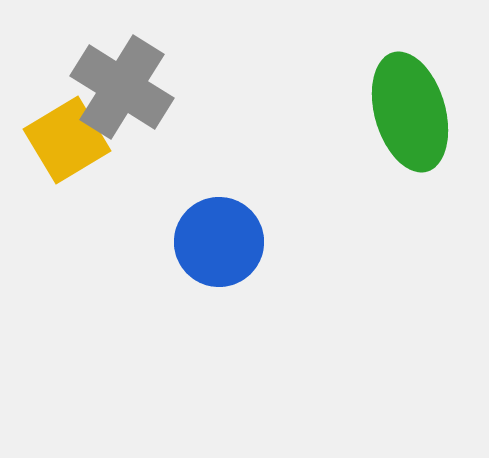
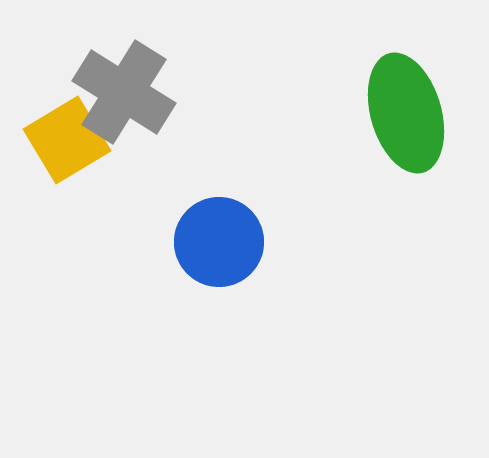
gray cross: moved 2 px right, 5 px down
green ellipse: moved 4 px left, 1 px down
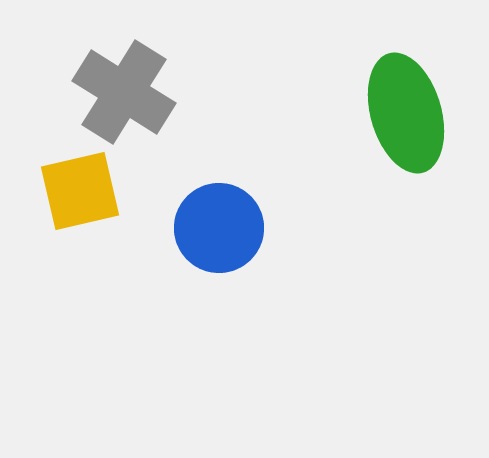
yellow square: moved 13 px right, 51 px down; rotated 18 degrees clockwise
blue circle: moved 14 px up
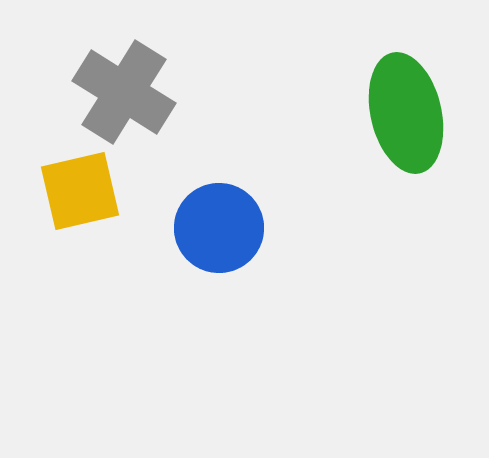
green ellipse: rotated 3 degrees clockwise
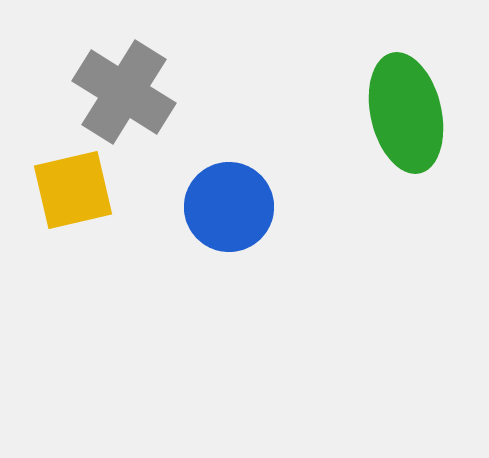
yellow square: moved 7 px left, 1 px up
blue circle: moved 10 px right, 21 px up
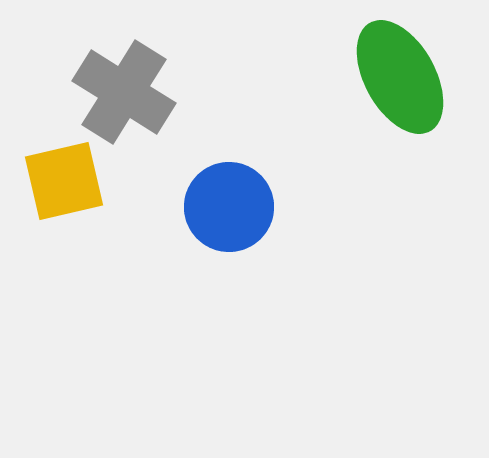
green ellipse: moved 6 px left, 36 px up; rotated 16 degrees counterclockwise
yellow square: moved 9 px left, 9 px up
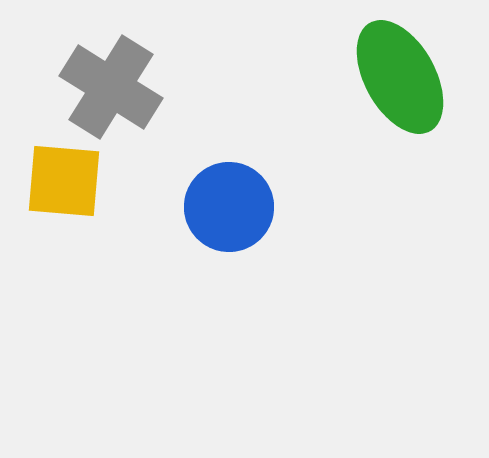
gray cross: moved 13 px left, 5 px up
yellow square: rotated 18 degrees clockwise
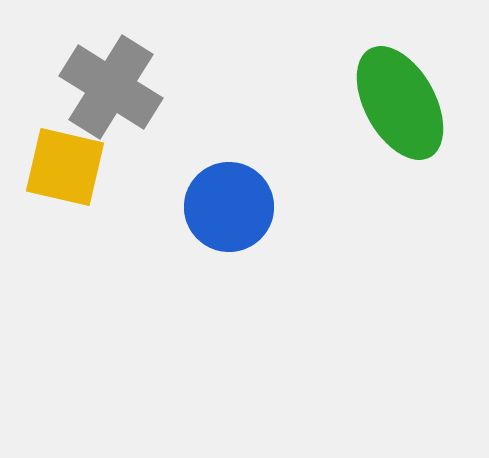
green ellipse: moved 26 px down
yellow square: moved 1 px right, 14 px up; rotated 8 degrees clockwise
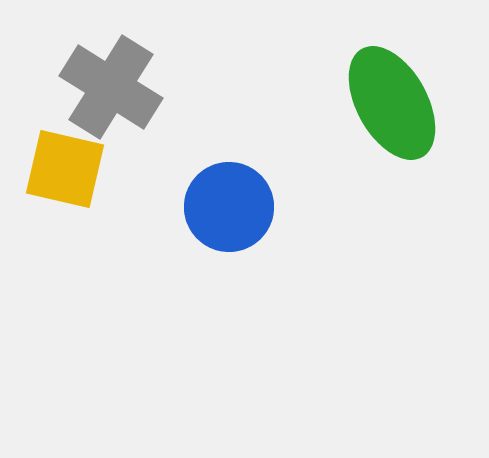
green ellipse: moved 8 px left
yellow square: moved 2 px down
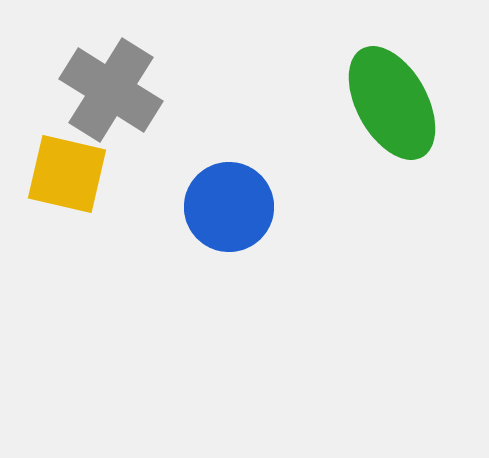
gray cross: moved 3 px down
yellow square: moved 2 px right, 5 px down
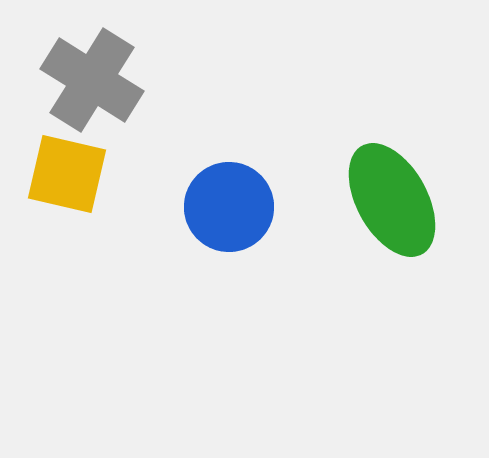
gray cross: moved 19 px left, 10 px up
green ellipse: moved 97 px down
